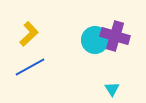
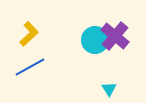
purple cross: rotated 24 degrees clockwise
cyan triangle: moved 3 px left
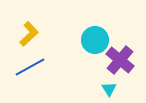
purple cross: moved 5 px right, 24 px down
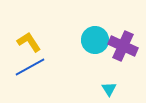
yellow L-shape: moved 8 px down; rotated 80 degrees counterclockwise
purple cross: moved 3 px right, 14 px up; rotated 16 degrees counterclockwise
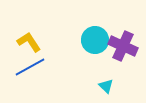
cyan triangle: moved 3 px left, 3 px up; rotated 14 degrees counterclockwise
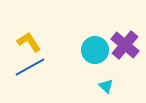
cyan circle: moved 10 px down
purple cross: moved 2 px right, 1 px up; rotated 16 degrees clockwise
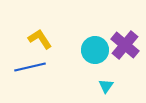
yellow L-shape: moved 11 px right, 3 px up
blue line: rotated 16 degrees clockwise
cyan triangle: rotated 21 degrees clockwise
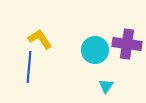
purple cross: moved 2 px right, 1 px up; rotated 32 degrees counterclockwise
blue line: moved 1 px left; rotated 72 degrees counterclockwise
